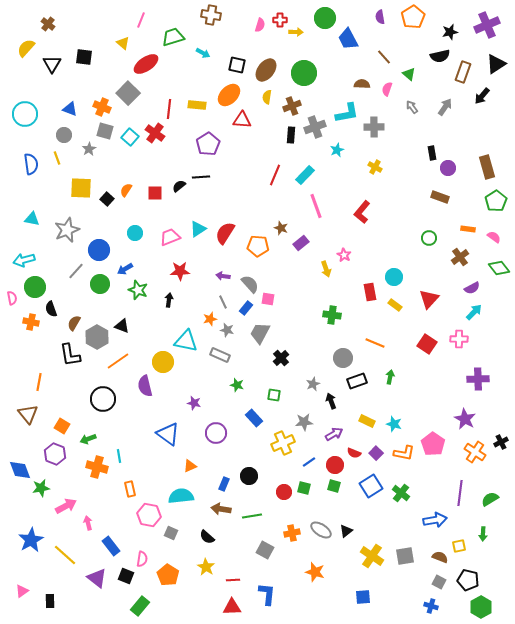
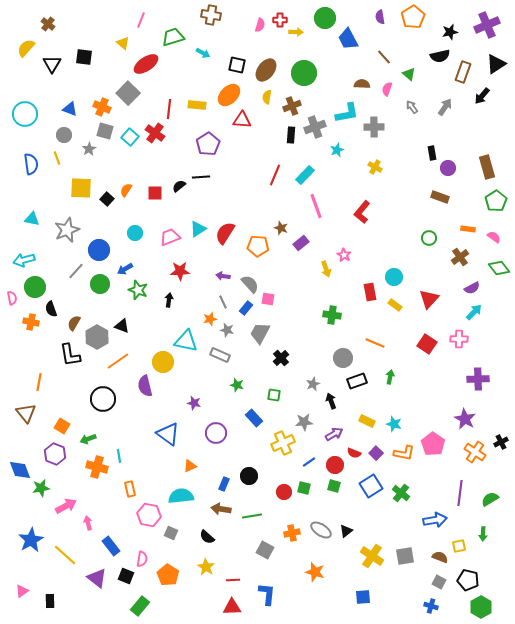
brown triangle at (28, 414): moved 2 px left, 1 px up
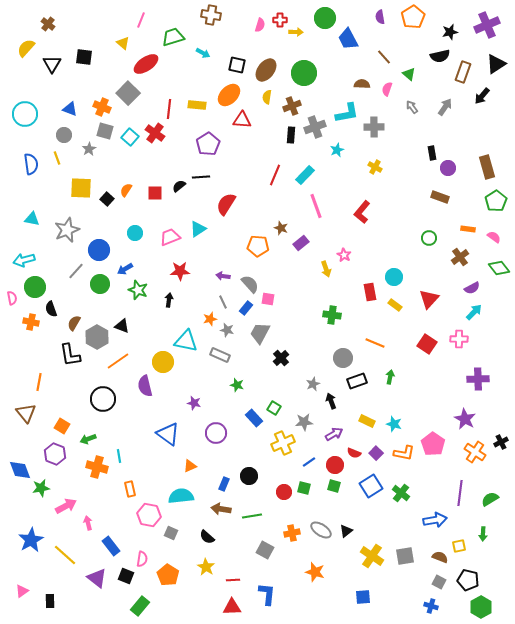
red semicircle at (225, 233): moved 1 px right, 29 px up
green square at (274, 395): moved 13 px down; rotated 24 degrees clockwise
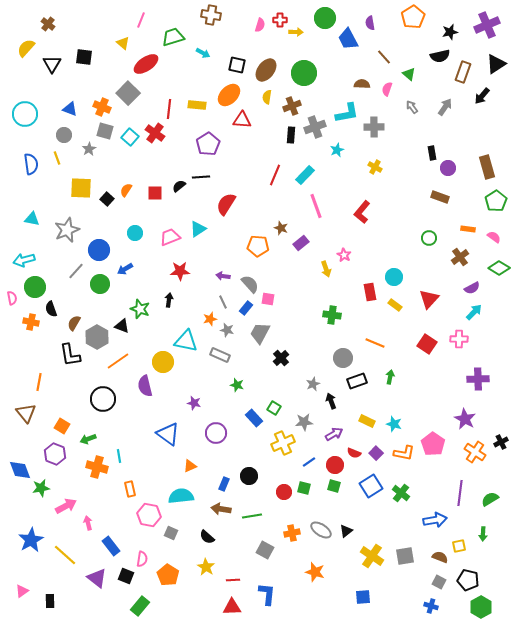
purple semicircle at (380, 17): moved 10 px left, 6 px down
green diamond at (499, 268): rotated 20 degrees counterclockwise
green star at (138, 290): moved 2 px right, 19 px down
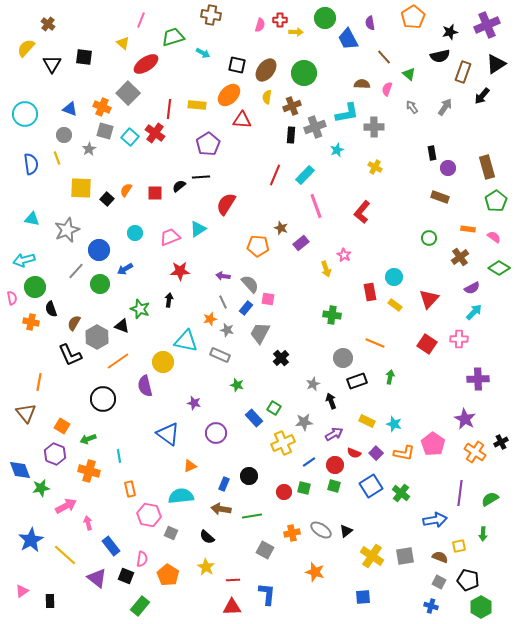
black L-shape at (70, 355): rotated 15 degrees counterclockwise
orange cross at (97, 467): moved 8 px left, 4 px down
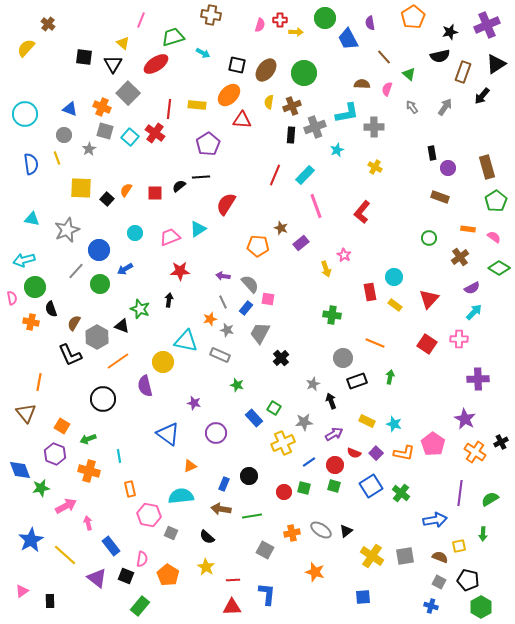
black triangle at (52, 64): moved 61 px right
red ellipse at (146, 64): moved 10 px right
yellow semicircle at (267, 97): moved 2 px right, 5 px down
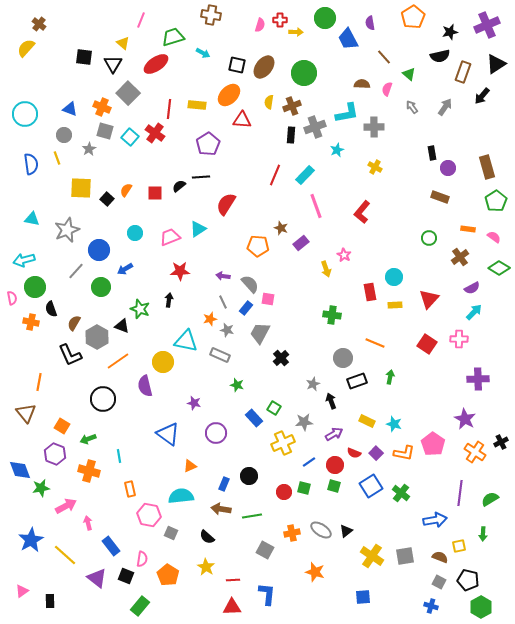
brown cross at (48, 24): moved 9 px left
brown ellipse at (266, 70): moved 2 px left, 3 px up
green circle at (100, 284): moved 1 px right, 3 px down
yellow rectangle at (395, 305): rotated 40 degrees counterclockwise
